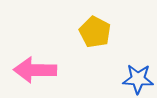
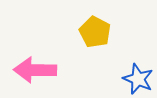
blue star: rotated 20 degrees clockwise
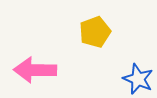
yellow pentagon: rotated 24 degrees clockwise
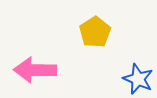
yellow pentagon: rotated 12 degrees counterclockwise
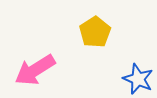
pink arrow: rotated 33 degrees counterclockwise
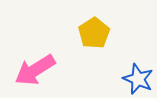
yellow pentagon: moved 1 px left, 1 px down
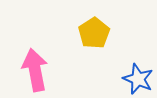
pink arrow: rotated 111 degrees clockwise
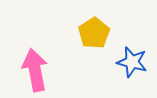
blue star: moved 6 px left, 17 px up; rotated 8 degrees counterclockwise
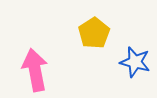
blue star: moved 3 px right
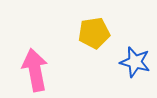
yellow pentagon: rotated 24 degrees clockwise
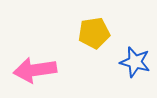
pink arrow: rotated 87 degrees counterclockwise
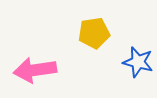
blue star: moved 3 px right
